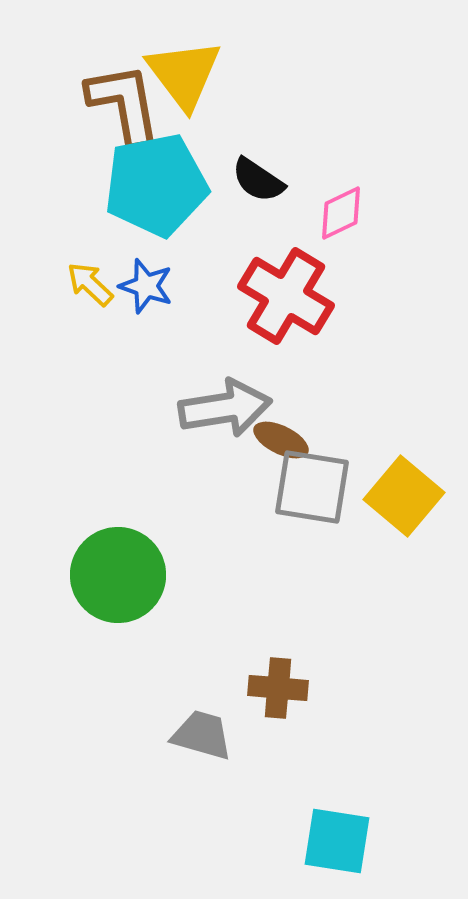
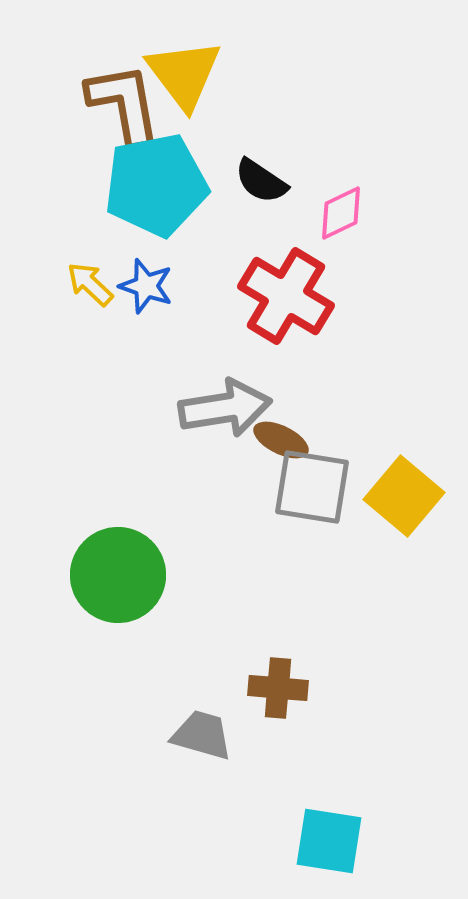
black semicircle: moved 3 px right, 1 px down
cyan square: moved 8 px left
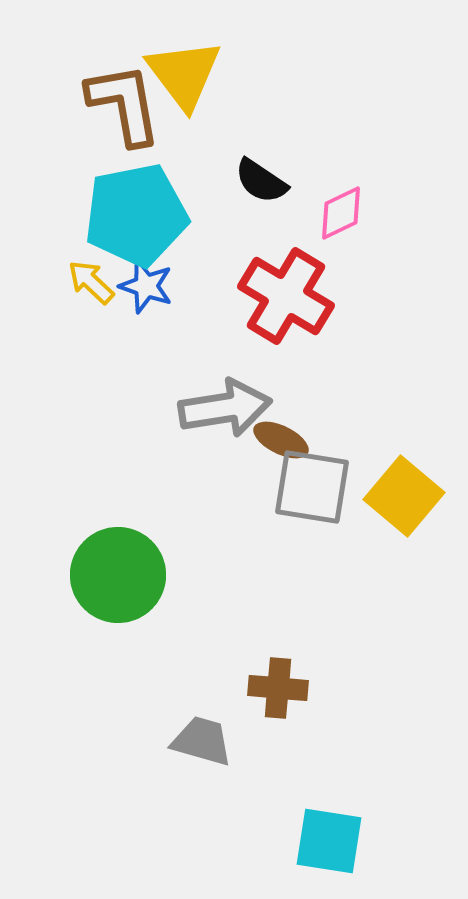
cyan pentagon: moved 20 px left, 30 px down
yellow arrow: moved 1 px right, 2 px up
gray trapezoid: moved 6 px down
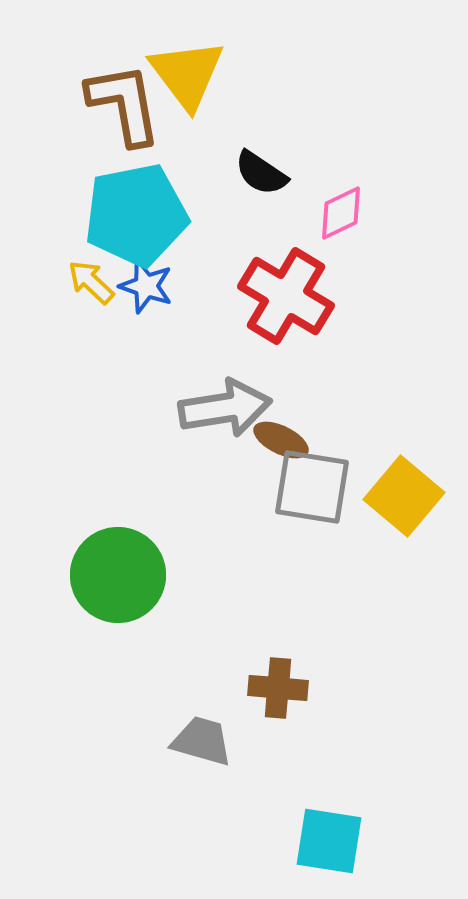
yellow triangle: moved 3 px right
black semicircle: moved 8 px up
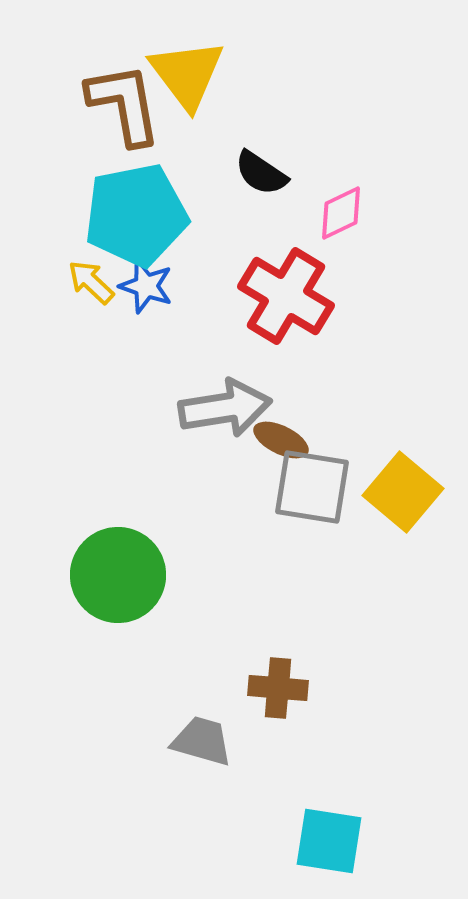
yellow square: moved 1 px left, 4 px up
